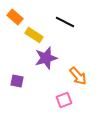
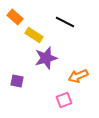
orange arrow: rotated 108 degrees clockwise
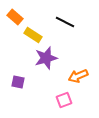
yellow rectangle: moved 1 px left
purple square: moved 1 px right, 1 px down
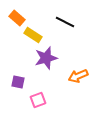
orange rectangle: moved 2 px right, 1 px down
pink square: moved 26 px left
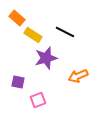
black line: moved 10 px down
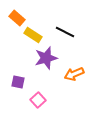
orange arrow: moved 4 px left, 2 px up
pink square: rotated 21 degrees counterclockwise
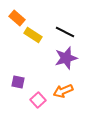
purple star: moved 20 px right
orange arrow: moved 11 px left, 17 px down
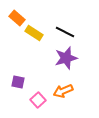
yellow rectangle: moved 1 px right, 2 px up
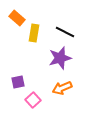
yellow rectangle: rotated 66 degrees clockwise
purple star: moved 6 px left
purple square: rotated 24 degrees counterclockwise
orange arrow: moved 1 px left, 3 px up
pink square: moved 5 px left
